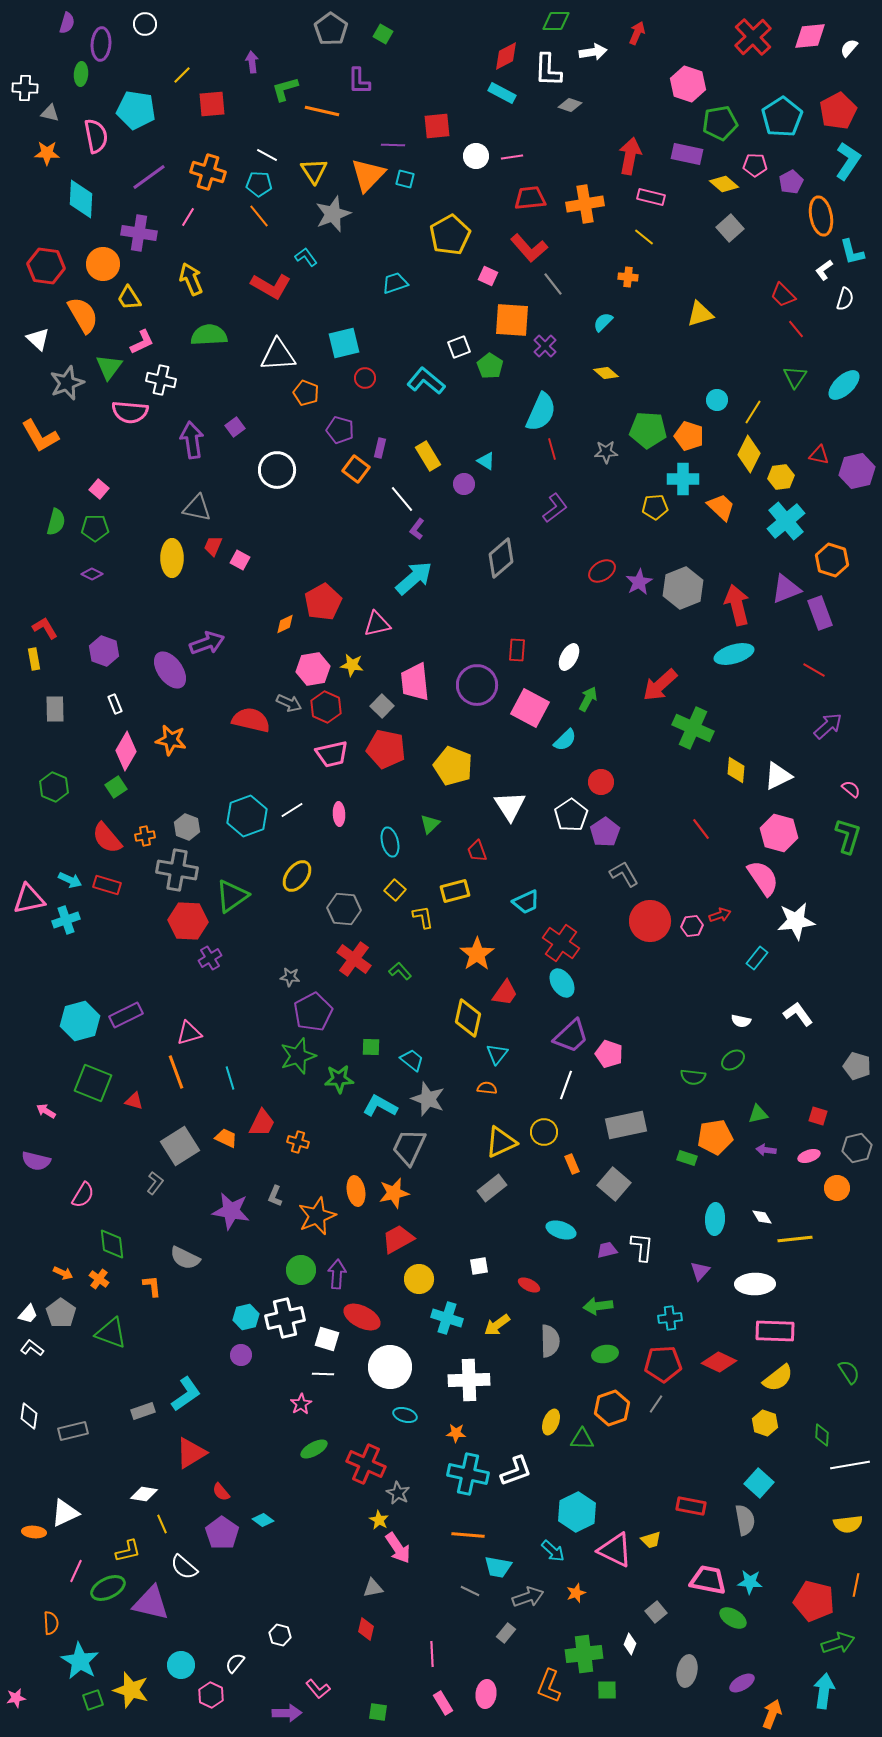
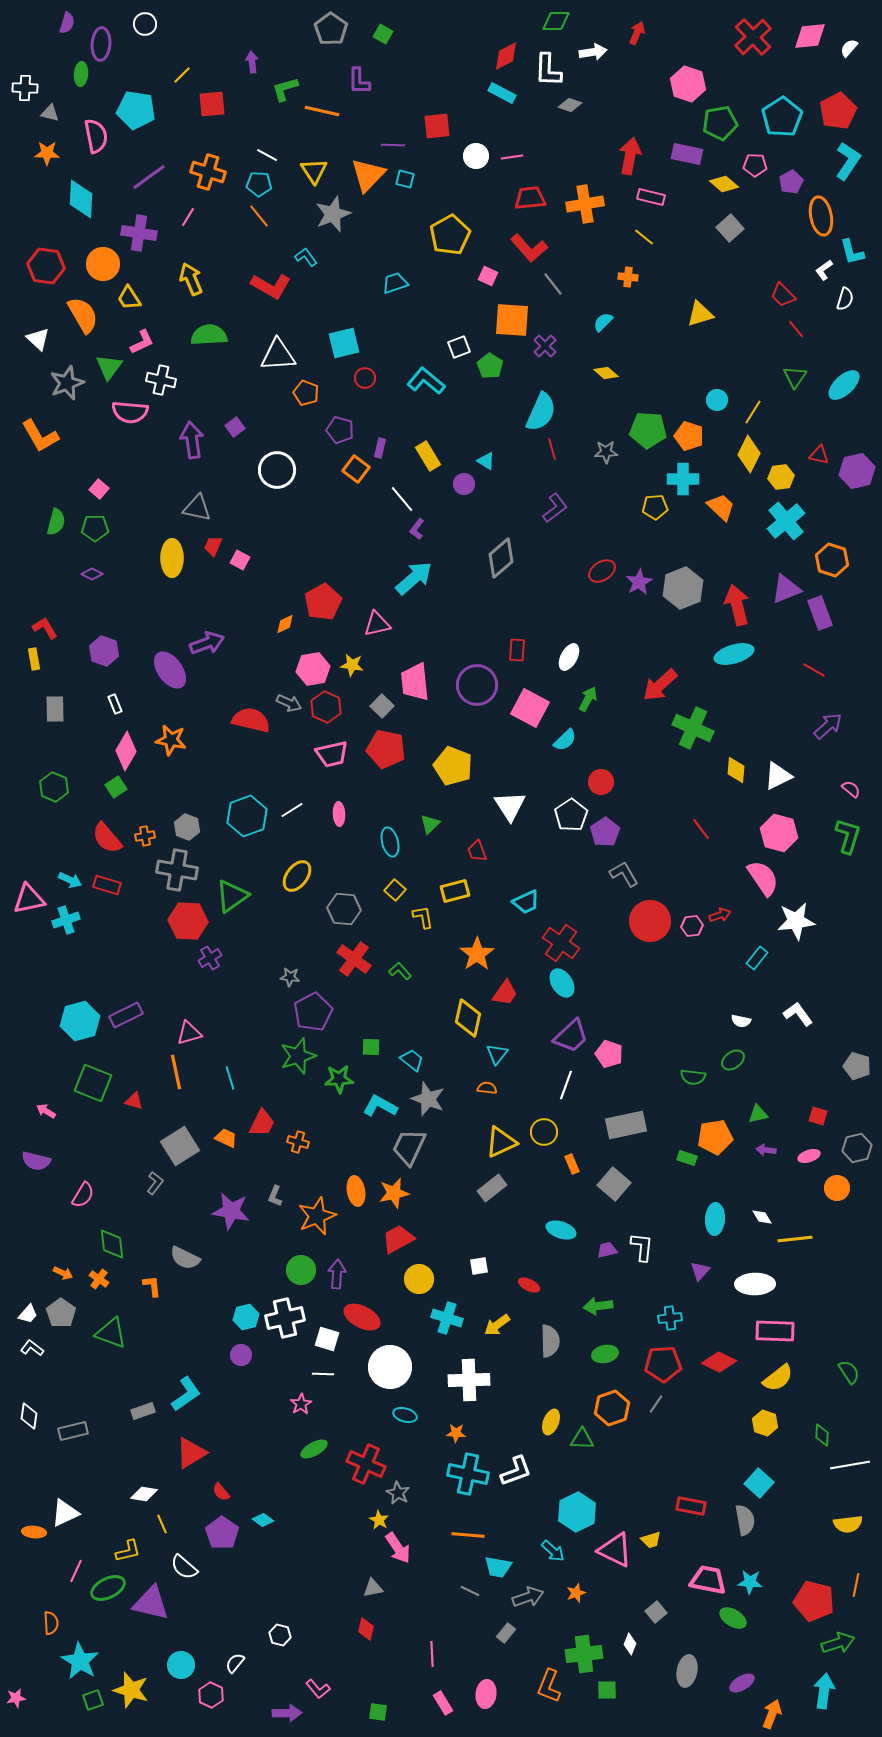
orange line at (176, 1072): rotated 8 degrees clockwise
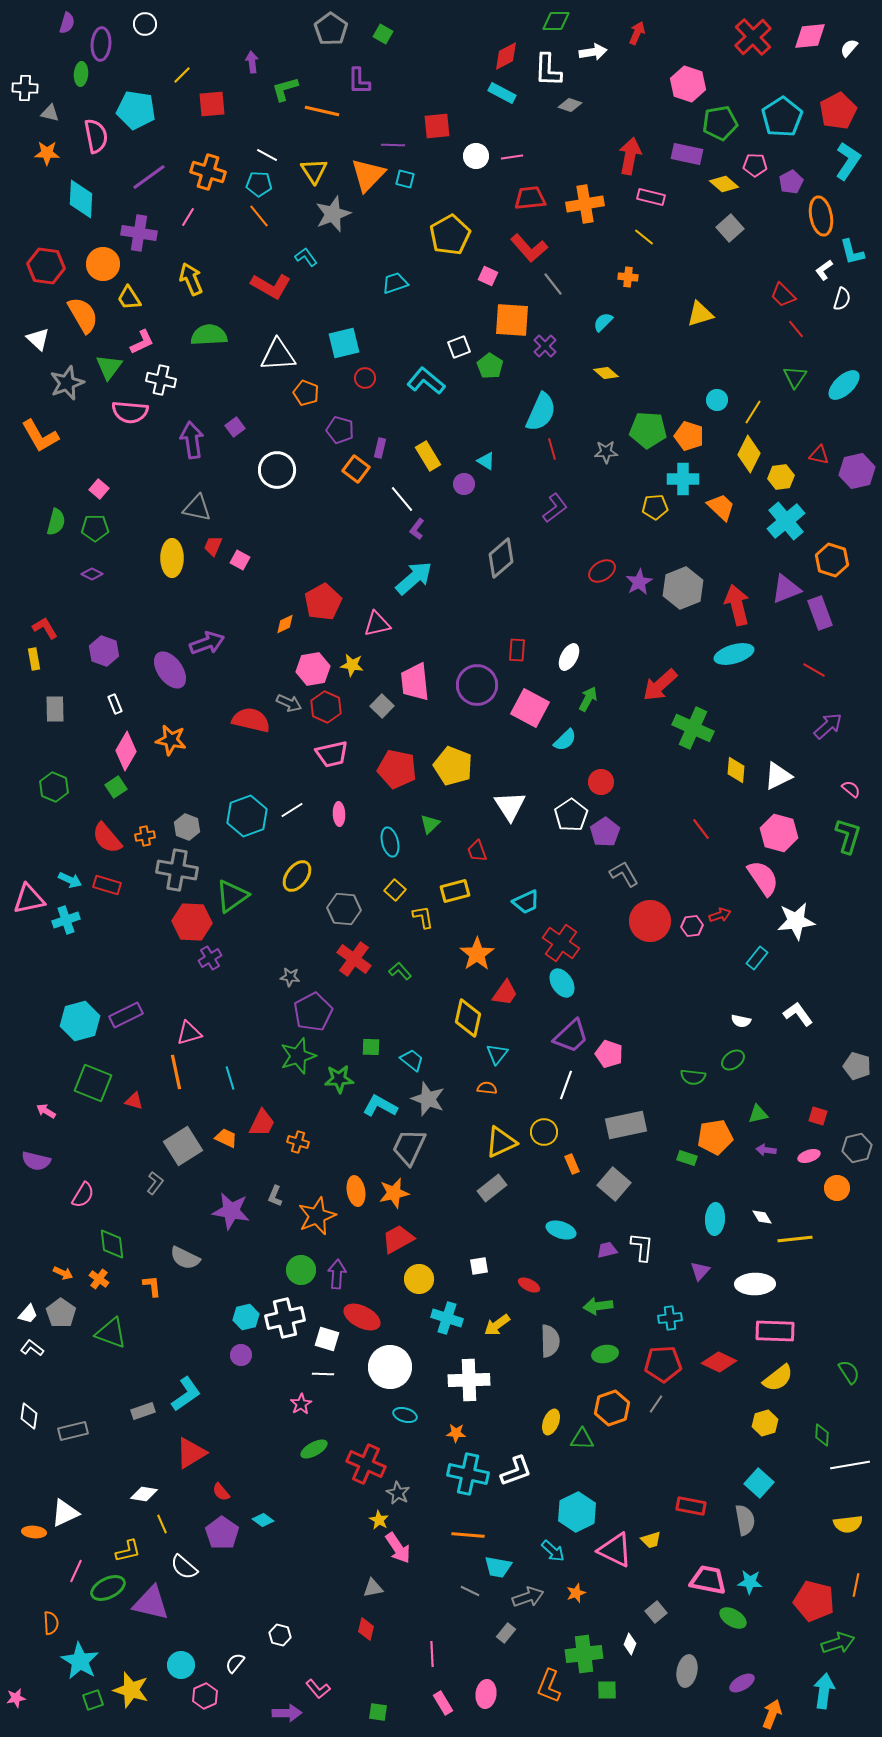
white semicircle at (845, 299): moved 3 px left
red pentagon at (386, 749): moved 11 px right, 20 px down
red hexagon at (188, 921): moved 4 px right, 1 px down
gray square at (180, 1146): moved 3 px right
yellow hexagon at (765, 1423): rotated 25 degrees clockwise
pink hexagon at (211, 1695): moved 6 px left, 1 px down; rotated 10 degrees clockwise
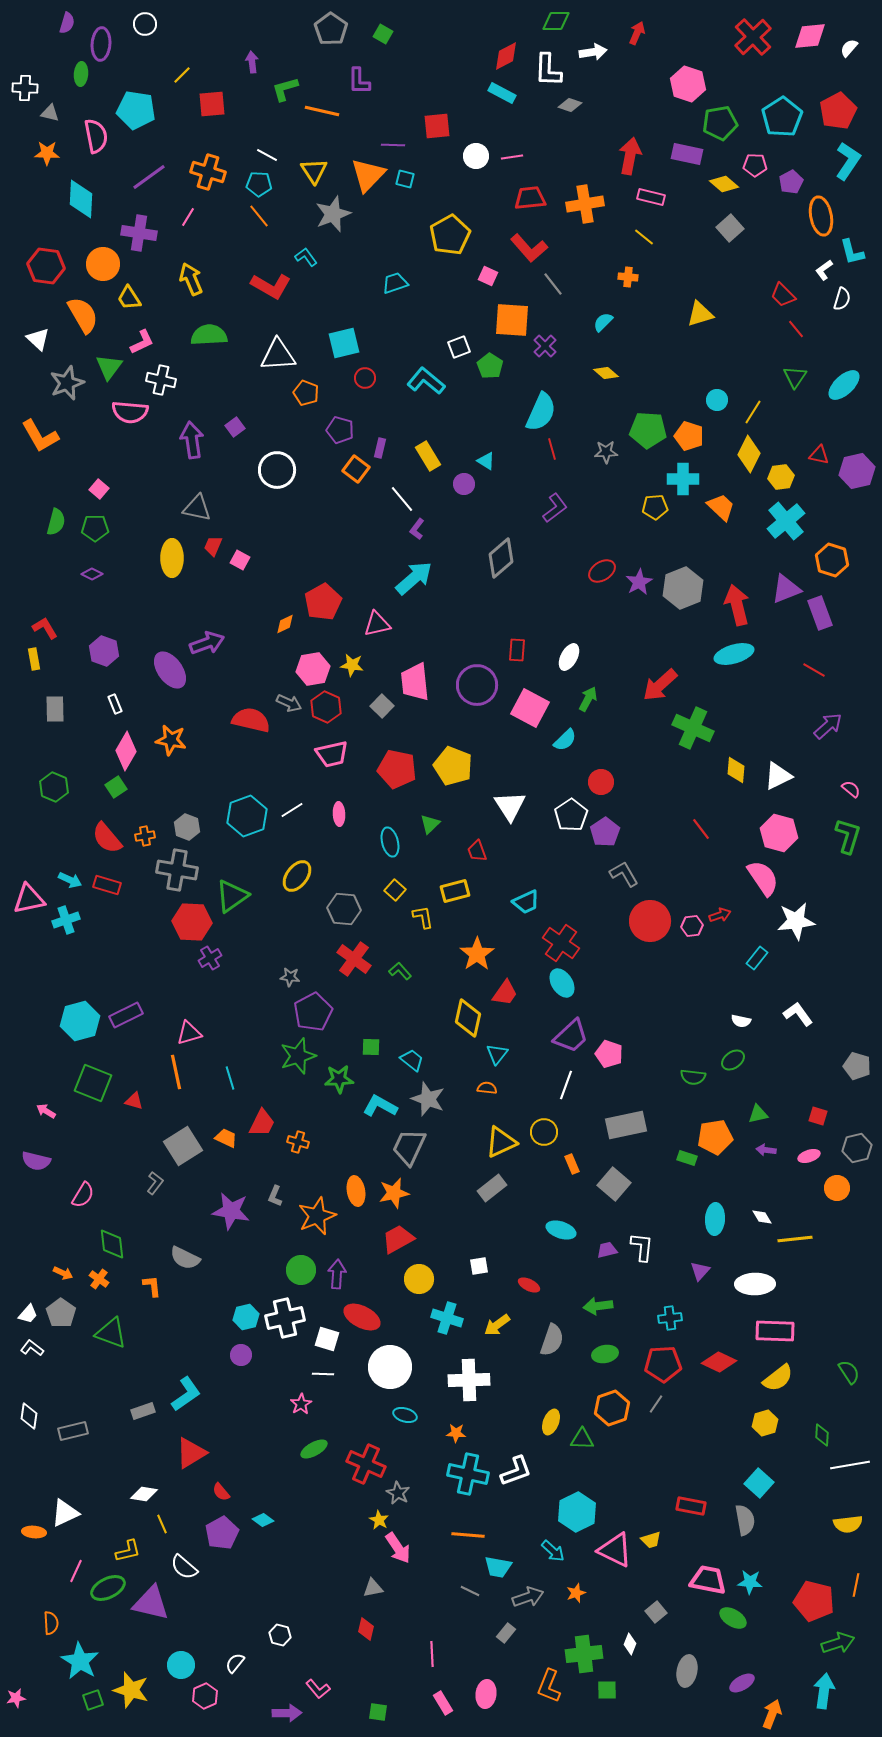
gray semicircle at (550, 1341): moved 2 px right, 1 px up; rotated 20 degrees clockwise
purple pentagon at (222, 1533): rotated 8 degrees clockwise
